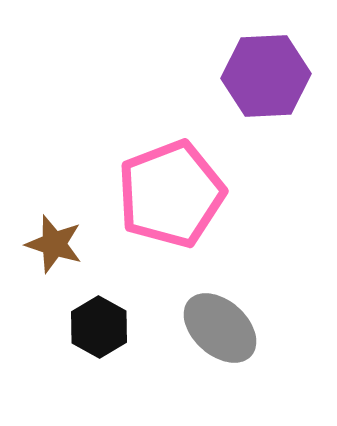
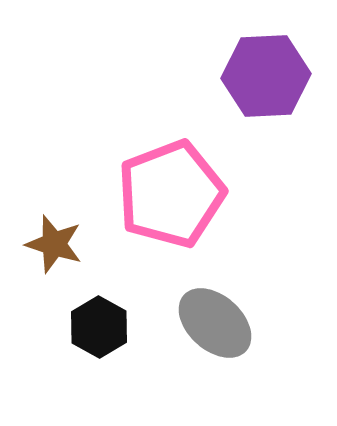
gray ellipse: moved 5 px left, 5 px up
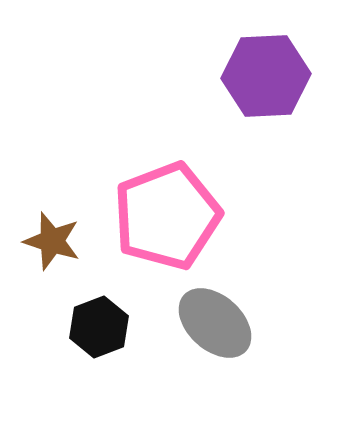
pink pentagon: moved 4 px left, 22 px down
brown star: moved 2 px left, 3 px up
black hexagon: rotated 10 degrees clockwise
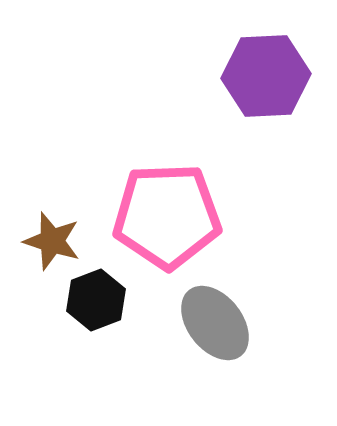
pink pentagon: rotated 19 degrees clockwise
gray ellipse: rotated 10 degrees clockwise
black hexagon: moved 3 px left, 27 px up
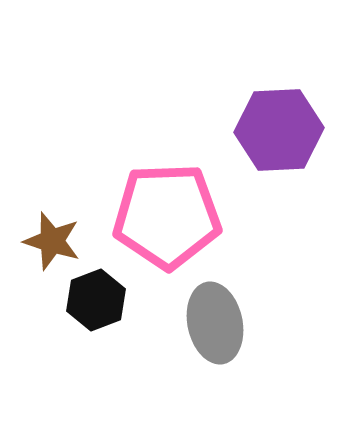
purple hexagon: moved 13 px right, 54 px down
gray ellipse: rotated 26 degrees clockwise
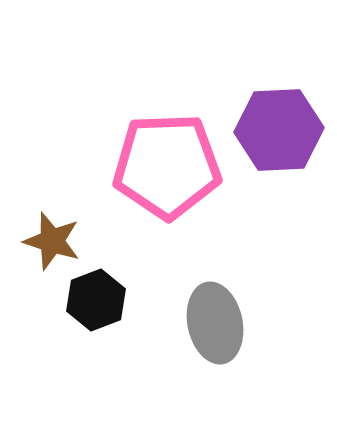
pink pentagon: moved 50 px up
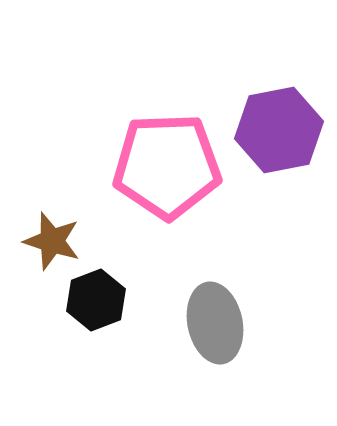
purple hexagon: rotated 8 degrees counterclockwise
